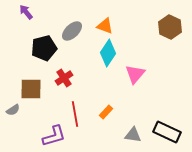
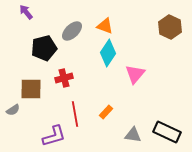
red cross: rotated 18 degrees clockwise
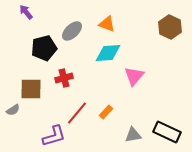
orange triangle: moved 2 px right, 2 px up
cyan diamond: rotated 52 degrees clockwise
pink triangle: moved 1 px left, 2 px down
red line: moved 2 px right, 1 px up; rotated 50 degrees clockwise
gray triangle: rotated 18 degrees counterclockwise
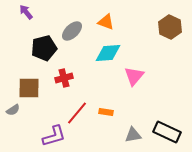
orange triangle: moved 1 px left, 2 px up
brown square: moved 2 px left, 1 px up
orange rectangle: rotated 56 degrees clockwise
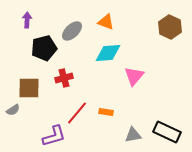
purple arrow: moved 1 px right, 8 px down; rotated 42 degrees clockwise
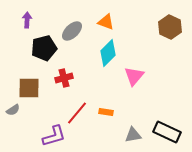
cyan diamond: rotated 40 degrees counterclockwise
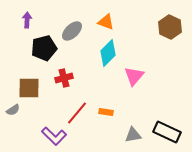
purple L-shape: rotated 60 degrees clockwise
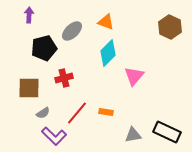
purple arrow: moved 2 px right, 5 px up
gray semicircle: moved 30 px right, 3 px down
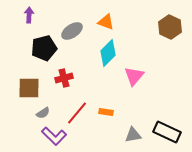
gray ellipse: rotated 10 degrees clockwise
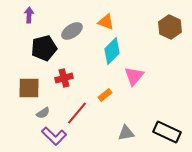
cyan diamond: moved 4 px right, 2 px up
orange rectangle: moved 1 px left, 17 px up; rotated 48 degrees counterclockwise
gray triangle: moved 7 px left, 2 px up
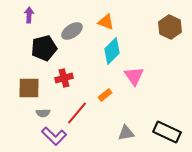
pink triangle: rotated 15 degrees counterclockwise
gray semicircle: rotated 32 degrees clockwise
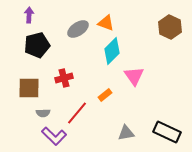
orange triangle: moved 1 px down
gray ellipse: moved 6 px right, 2 px up
black pentagon: moved 7 px left, 3 px up
